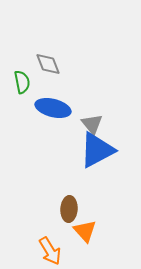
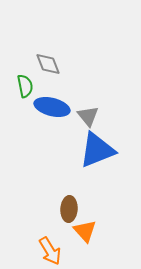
green semicircle: moved 3 px right, 4 px down
blue ellipse: moved 1 px left, 1 px up
gray triangle: moved 4 px left, 8 px up
blue triangle: rotated 6 degrees clockwise
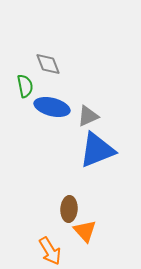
gray triangle: rotated 45 degrees clockwise
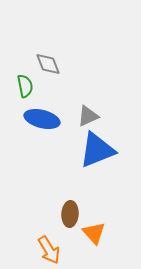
blue ellipse: moved 10 px left, 12 px down
brown ellipse: moved 1 px right, 5 px down
orange triangle: moved 9 px right, 2 px down
orange arrow: moved 1 px left, 1 px up
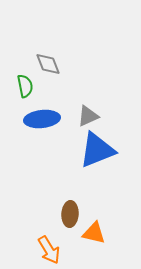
blue ellipse: rotated 20 degrees counterclockwise
orange triangle: rotated 35 degrees counterclockwise
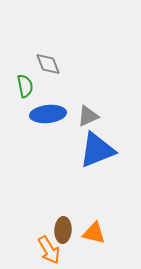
blue ellipse: moved 6 px right, 5 px up
brown ellipse: moved 7 px left, 16 px down
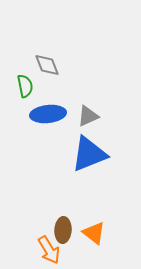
gray diamond: moved 1 px left, 1 px down
blue triangle: moved 8 px left, 4 px down
orange triangle: rotated 25 degrees clockwise
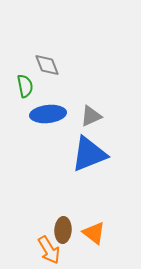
gray triangle: moved 3 px right
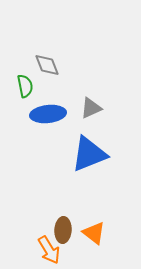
gray triangle: moved 8 px up
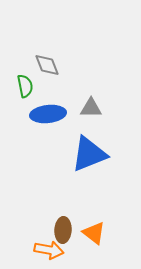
gray triangle: rotated 25 degrees clockwise
orange arrow: rotated 48 degrees counterclockwise
